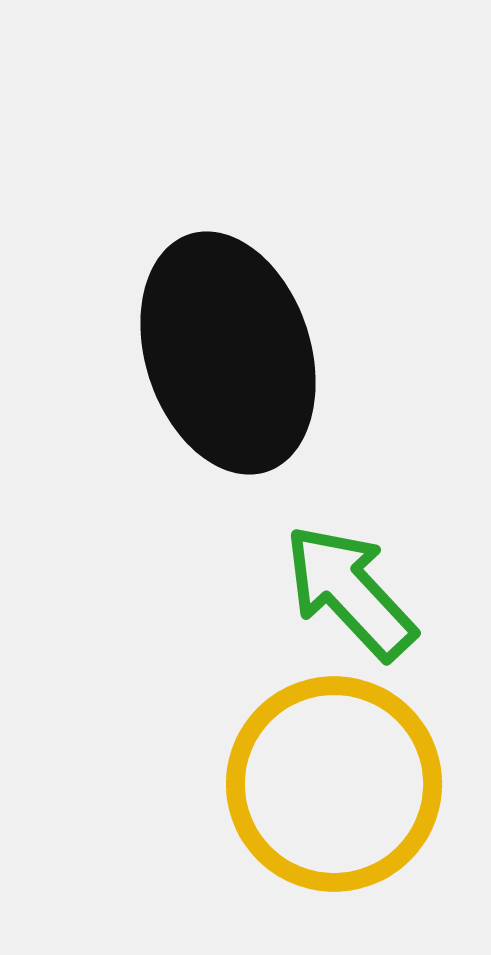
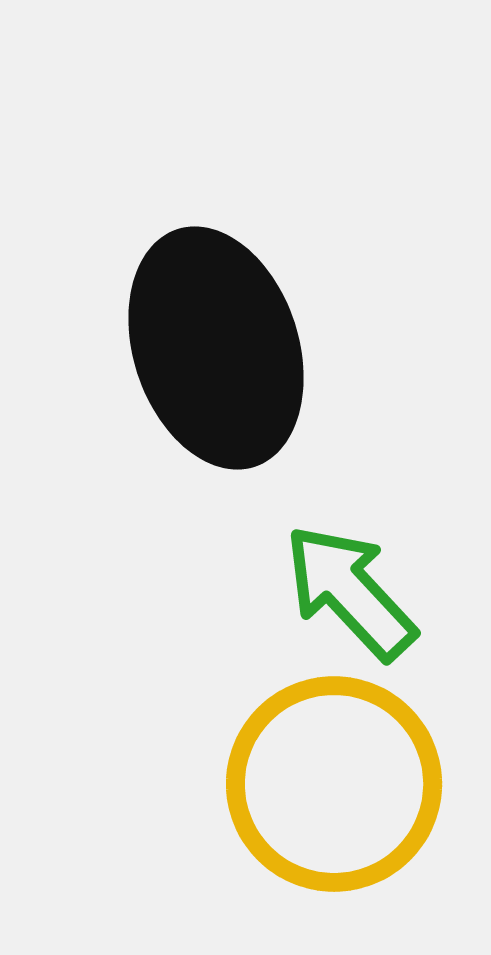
black ellipse: moved 12 px left, 5 px up
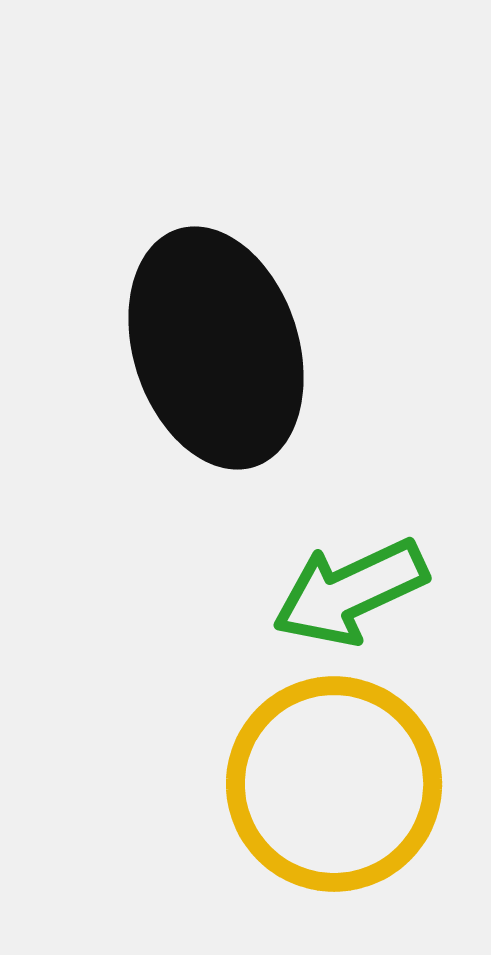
green arrow: rotated 72 degrees counterclockwise
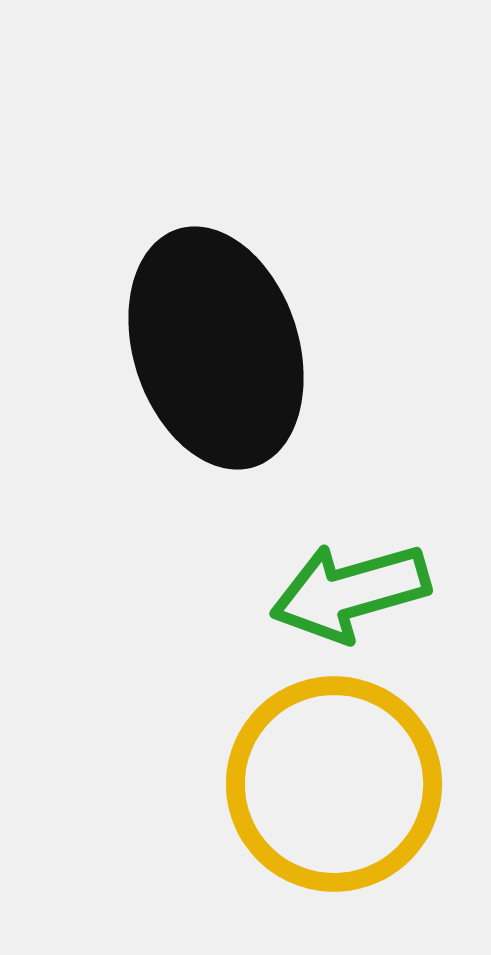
green arrow: rotated 9 degrees clockwise
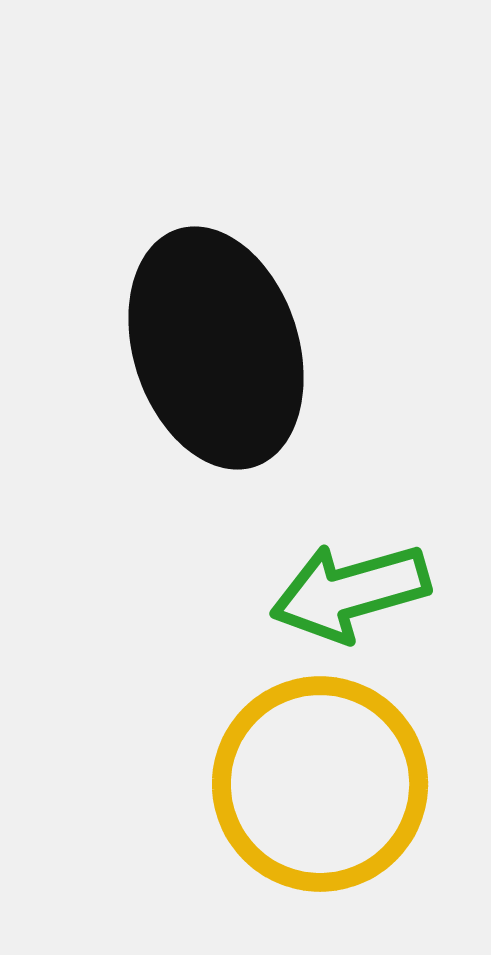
yellow circle: moved 14 px left
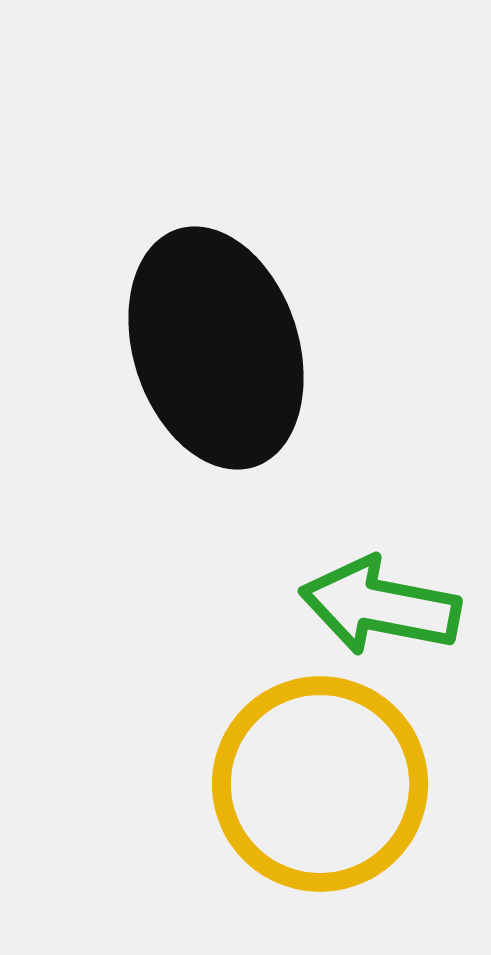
green arrow: moved 30 px right, 14 px down; rotated 27 degrees clockwise
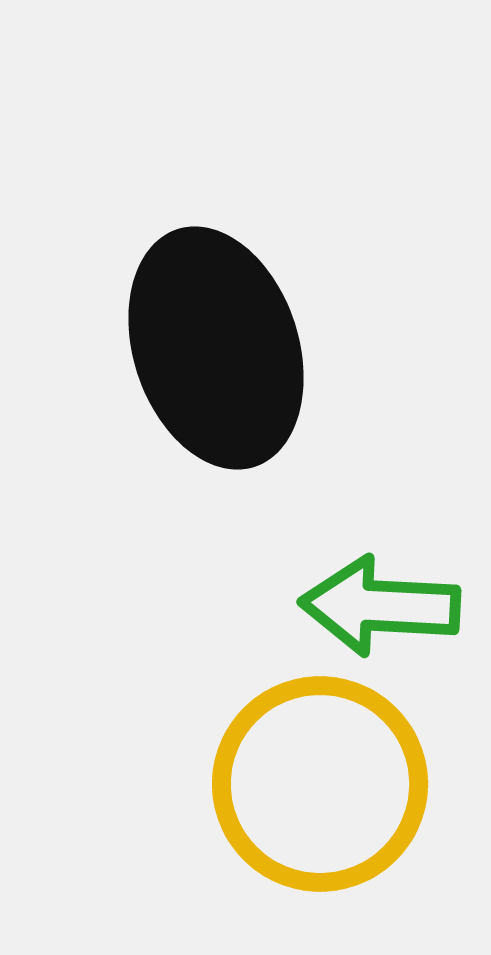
green arrow: rotated 8 degrees counterclockwise
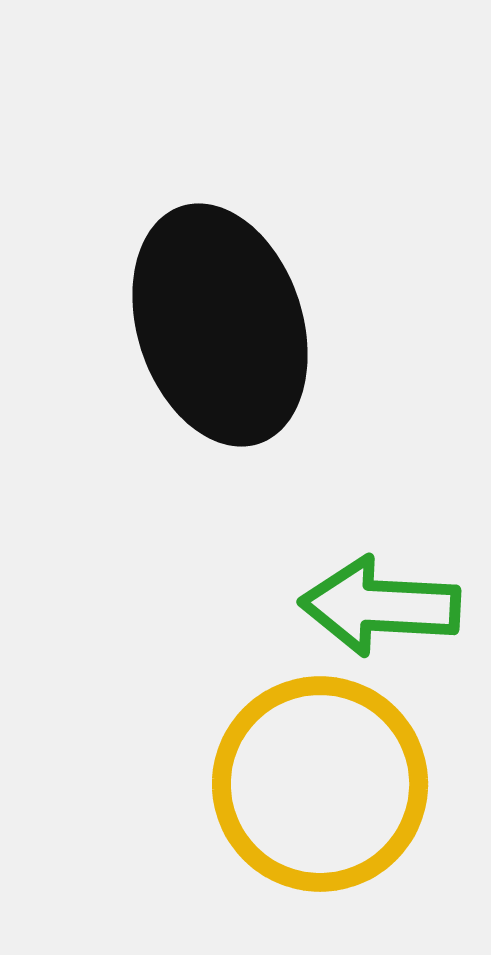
black ellipse: moved 4 px right, 23 px up
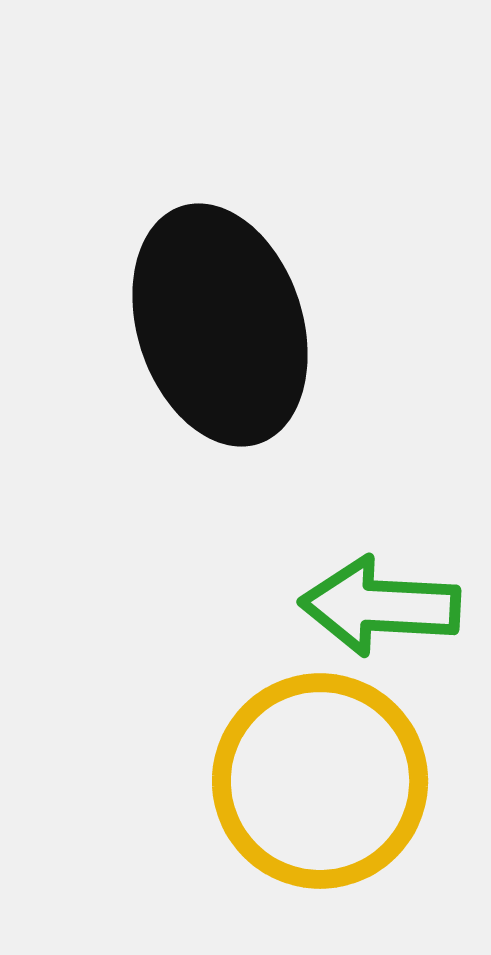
yellow circle: moved 3 px up
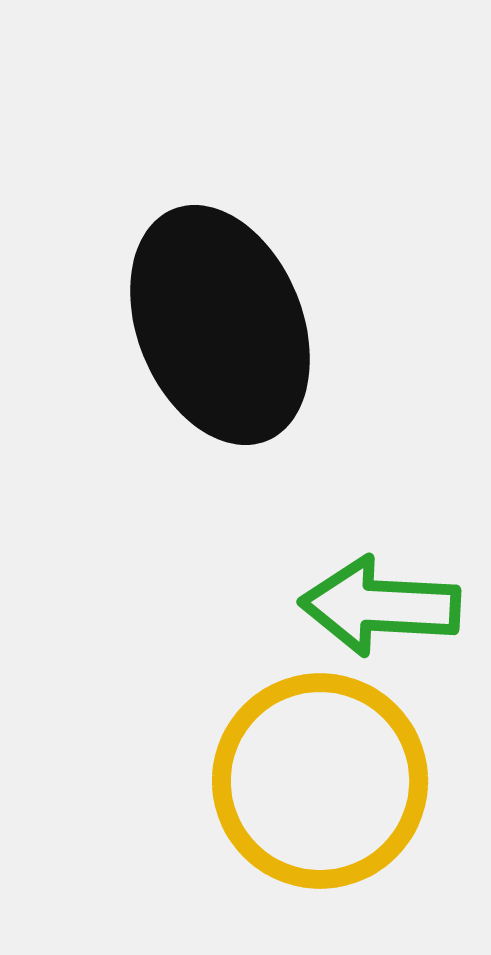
black ellipse: rotated 4 degrees counterclockwise
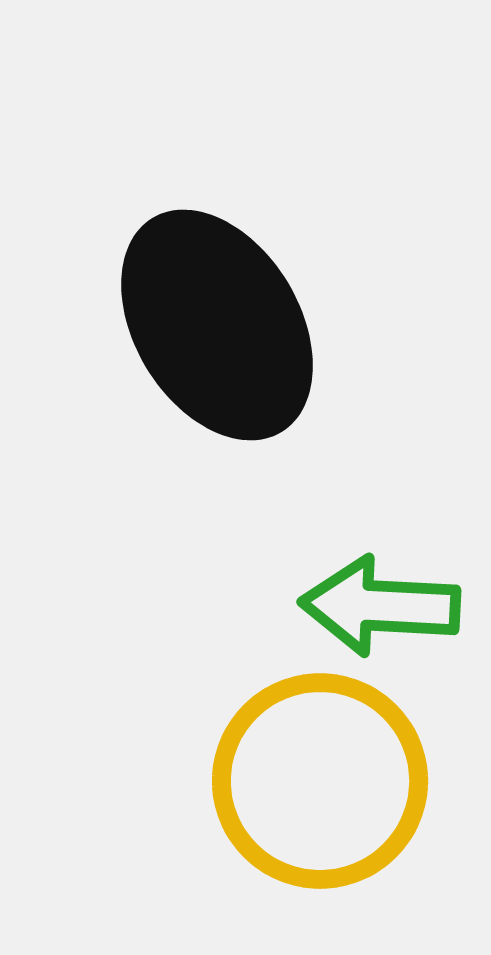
black ellipse: moved 3 px left; rotated 9 degrees counterclockwise
